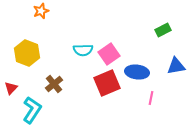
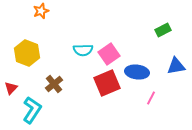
pink line: rotated 16 degrees clockwise
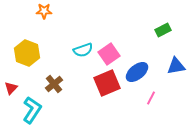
orange star: moved 3 px right; rotated 21 degrees clockwise
cyan semicircle: rotated 18 degrees counterclockwise
blue ellipse: rotated 45 degrees counterclockwise
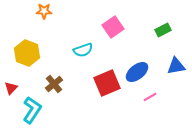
pink square: moved 4 px right, 27 px up
pink line: moved 1 px left, 1 px up; rotated 32 degrees clockwise
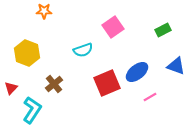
blue triangle: rotated 30 degrees clockwise
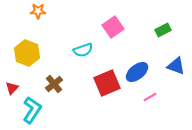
orange star: moved 6 px left
red triangle: moved 1 px right
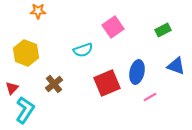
yellow hexagon: moved 1 px left
blue ellipse: rotated 40 degrees counterclockwise
cyan L-shape: moved 7 px left
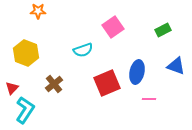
pink line: moved 1 px left, 2 px down; rotated 32 degrees clockwise
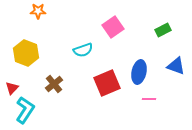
blue ellipse: moved 2 px right
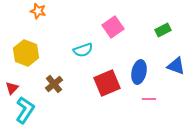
orange star: rotated 14 degrees clockwise
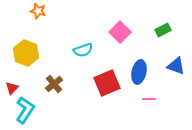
pink square: moved 7 px right, 5 px down; rotated 10 degrees counterclockwise
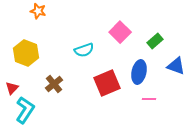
green rectangle: moved 8 px left, 11 px down; rotated 14 degrees counterclockwise
cyan semicircle: moved 1 px right
